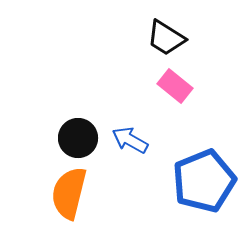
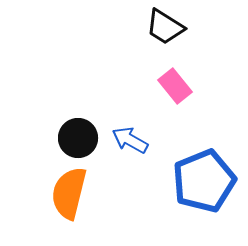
black trapezoid: moved 1 px left, 11 px up
pink rectangle: rotated 12 degrees clockwise
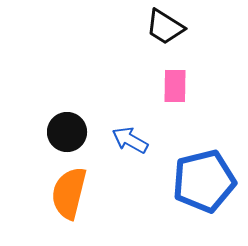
pink rectangle: rotated 40 degrees clockwise
black circle: moved 11 px left, 6 px up
blue pentagon: rotated 8 degrees clockwise
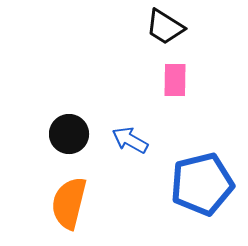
pink rectangle: moved 6 px up
black circle: moved 2 px right, 2 px down
blue pentagon: moved 2 px left, 3 px down
orange semicircle: moved 10 px down
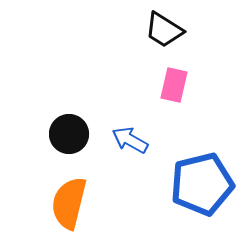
black trapezoid: moved 1 px left, 3 px down
pink rectangle: moved 1 px left, 5 px down; rotated 12 degrees clockwise
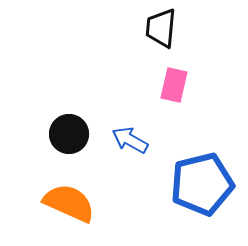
black trapezoid: moved 3 px left, 2 px up; rotated 63 degrees clockwise
orange semicircle: rotated 100 degrees clockwise
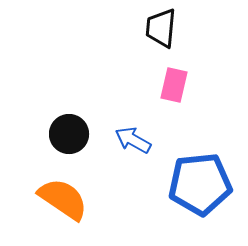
blue arrow: moved 3 px right
blue pentagon: moved 2 px left; rotated 8 degrees clockwise
orange semicircle: moved 6 px left, 4 px up; rotated 10 degrees clockwise
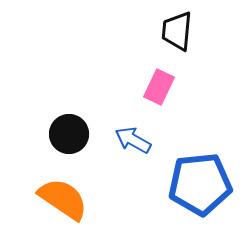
black trapezoid: moved 16 px right, 3 px down
pink rectangle: moved 15 px left, 2 px down; rotated 12 degrees clockwise
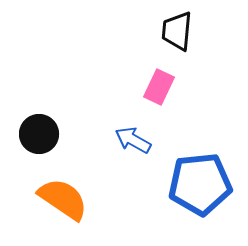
black circle: moved 30 px left
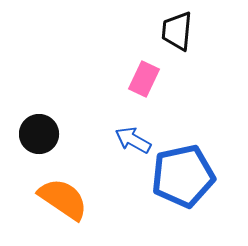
pink rectangle: moved 15 px left, 8 px up
blue pentagon: moved 17 px left, 8 px up; rotated 6 degrees counterclockwise
